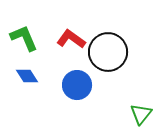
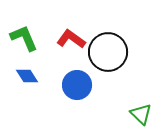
green triangle: rotated 25 degrees counterclockwise
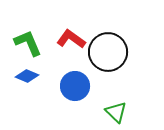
green L-shape: moved 4 px right, 5 px down
blue diamond: rotated 35 degrees counterclockwise
blue circle: moved 2 px left, 1 px down
green triangle: moved 25 px left, 2 px up
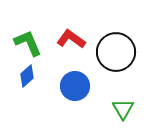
black circle: moved 8 px right
blue diamond: rotated 65 degrees counterclockwise
green triangle: moved 7 px right, 3 px up; rotated 15 degrees clockwise
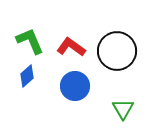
red L-shape: moved 8 px down
green L-shape: moved 2 px right, 2 px up
black circle: moved 1 px right, 1 px up
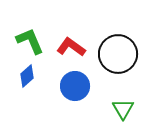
black circle: moved 1 px right, 3 px down
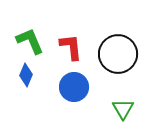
red L-shape: rotated 48 degrees clockwise
blue diamond: moved 1 px left, 1 px up; rotated 25 degrees counterclockwise
blue circle: moved 1 px left, 1 px down
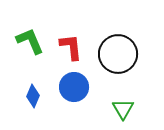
blue diamond: moved 7 px right, 21 px down
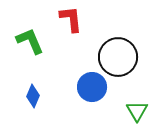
red L-shape: moved 28 px up
black circle: moved 3 px down
blue circle: moved 18 px right
green triangle: moved 14 px right, 2 px down
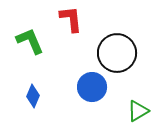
black circle: moved 1 px left, 4 px up
green triangle: moved 1 px right; rotated 30 degrees clockwise
